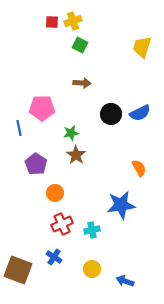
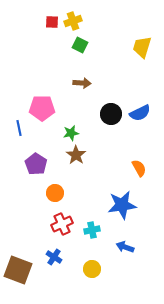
blue star: moved 1 px right
blue arrow: moved 34 px up
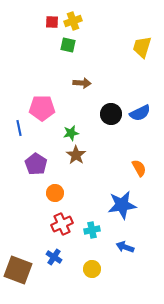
green square: moved 12 px left; rotated 14 degrees counterclockwise
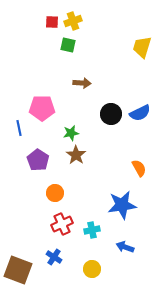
purple pentagon: moved 2 px right, 4 px up
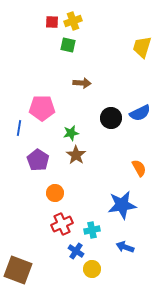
black circle: moved 4 px down
blue line: rotated 21 degrees clockwise
blue cross: moved 22 px right, 6 px up
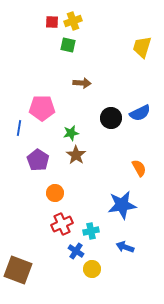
cyan cross: moved 1 px left, 1 px down
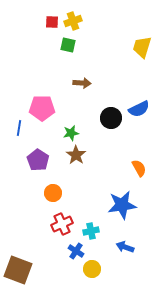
blue semicircle: moved 1 px left, 4 px up
orange circle: moved 2 px left
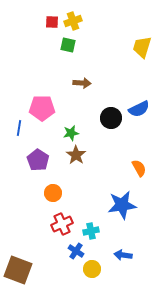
blue arrow: moved 2 px left, 8 px down; rotated 12 degrees counterclockwise
